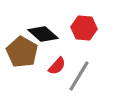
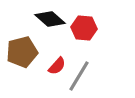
black diamond: moved 7 px right, 15 px up
brown pentagon: rotated 28 degrees clockwise
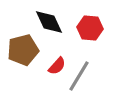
black diamond: moved 1 px left, 3 px down; rotated 24 degrees clockwise
red hexagon: moved 6 px right
brown pentagon: moved 1 px right, 2 px up
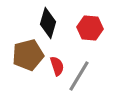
black diamond: moved 1 px left, 1 px down; rotated 40 degrees clockwise
brown pentagon: moved 5 px right, 5 px down
red semicircle: rotated 60 degrees counterclockwise
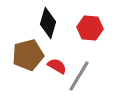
red semicircle: rotated 42 degrees counterclockwise
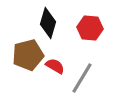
red semicircle: moved 2 px left
gray line: moved 3 px right, 2 px down
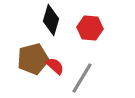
black diamond: moved 3 px right, 3 px up
brown pentagon: moved 5 px right, 4 px down
red semicircle: rotated 12 degrees clockwise
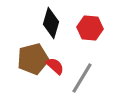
black diamond: moved 3 px down
